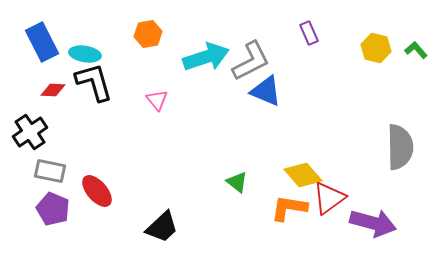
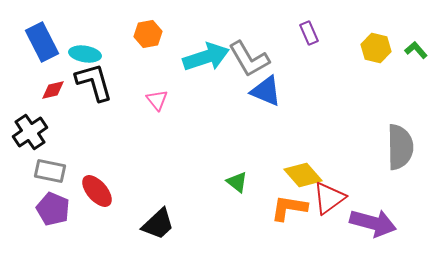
gray L-shape: moved 2 px left, 2 px up; rotated 87 degrees clockwise
red diamond: rotated 15 degrees counterclockwise
black trapezoid: moved 4 px left, 3 px up
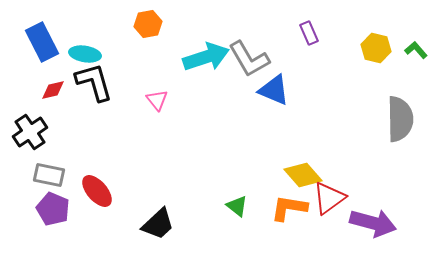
orange hexagon: moved 10 px up
blue triangle: moved 8 px right, 1 px up
gray semicircle: moved 28 px up
gray rectangle: moved 1 px left, 4 px down
green triangle: moved 24 px down
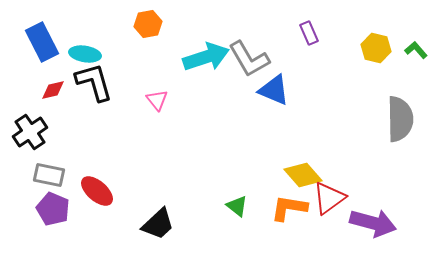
red ellipse: rotated 8 degrees counterclockwise
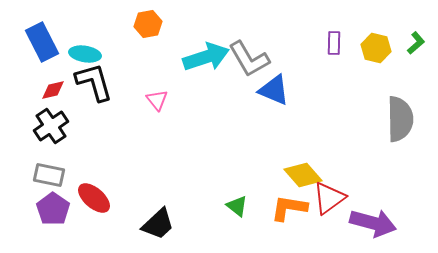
purple rectangle: moved 25 px right, 10 px down; rotated 25 degrees clockwise
green L-shape: moved 7 px up; rotated 90 degrees clockwise
black cross: moved 21 px right, 6 px up
red ellipse: moved 3 px left, 7 px down
purple pentagon: rotated 12 degrees clockwise
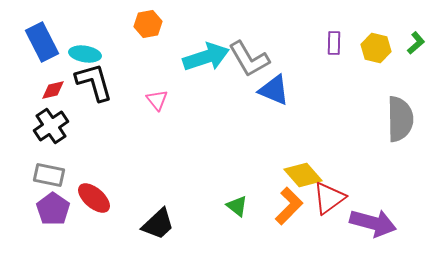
orange L-shape: moved 2 px up; rotated 126 degrees clockwise
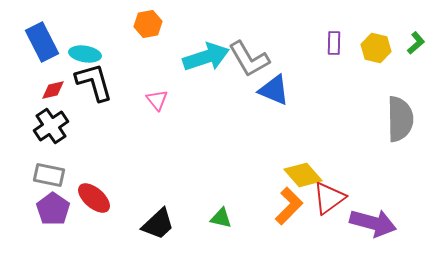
green triangle: moved 16 px left, 12 px down; rotated 25 degrees counterclockwise
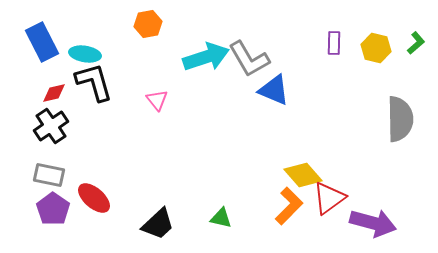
red diamond: moved 1 px right, 3 px down
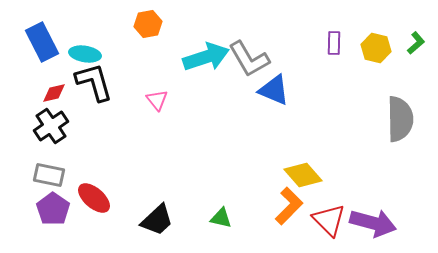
red triangle: moved 22 px down; rotated 39 degrees counterclockwise
black trapezoid: moved 1 px left, 4 px up
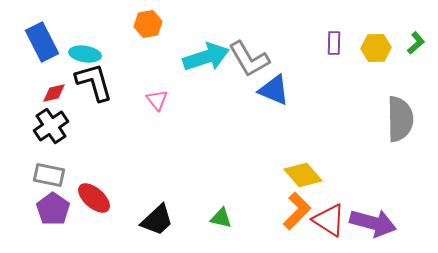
yellow hexagon: rotated 16 degrees counterclockwise
orange L-shape: moved 8 px right, 5 px down
red triangle: rotated 12 degrees counterclockwise
